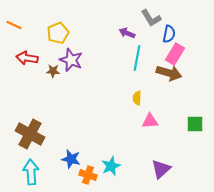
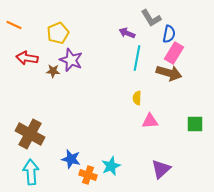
pink rectangle: moved 1 px left, 1 px up
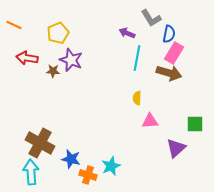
brown cross: moved 10 px right, 9 px down
purple triangle: moved 15 px right, 21 px up
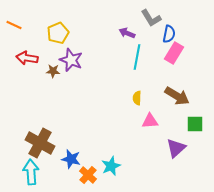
cyan line: moved 1 px up
brown arrow: moved 8 px right, 23 px down; rotated 15 degrees clockwise
orange cross: rotated 24 degrees clockwise
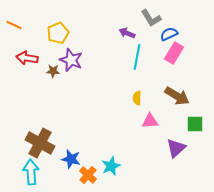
blue semicircle: rotated 126 degrees counterclockwise
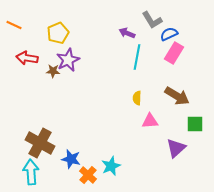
gray L-shape: moved 1 px right, 2 px down
purple star: moved 3 px left; rotated 25 degrees clockwise
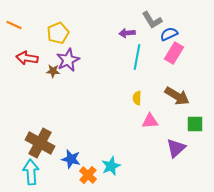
purple arrow: rotated 28 degrees counterclockwise
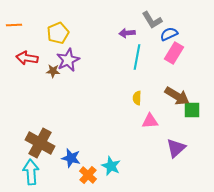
orange line: rotated 28 degrees counterclockwise
green square: moved 3 px left, 14 px up
blue star: moved 1 px up
cyan star: rotated 24 degrees counterclockwise
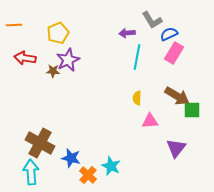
red arrow: moved 2 px left
purple triangle: rotated 10 degrees counterclockwise
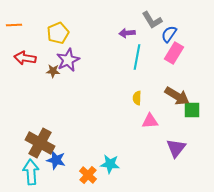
blue semicircle: rotated 30 degrees counterclockwise
blue star: moved 15 px left, 2 px down
cyan star: moved 1 px left, 2 px up; rotated 18 degrees counterclockwise
